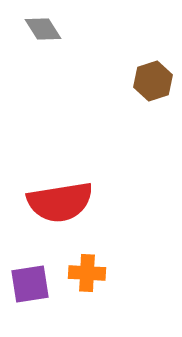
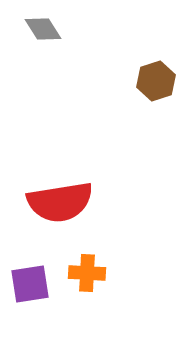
brown hexagon: moved 3 px right
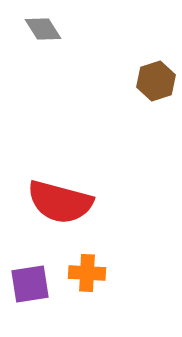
red semicircle: rotated 24 degrees clockwise
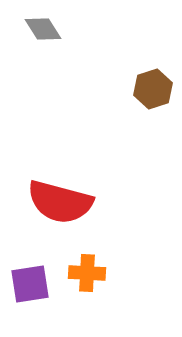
brown hexagon: moved 3 px left, 8 px down
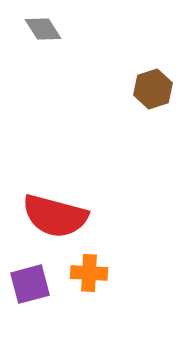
red semicircle: moved 5 px left, 14 px down
orange cross: moved 2 px right
purple square: rotated 6 degrees counterclockwise
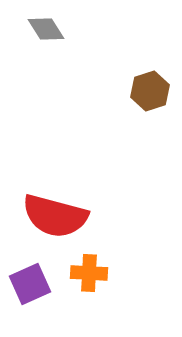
gray diamond: moved 3 px right
brown hexagon: moved 3 px left, 2 px down
purple square: rotated 9 degrees counterclockwise
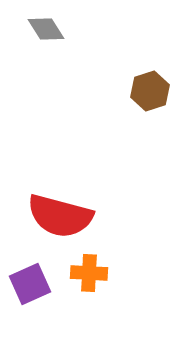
red semicircle: moved 5 px right
